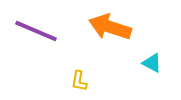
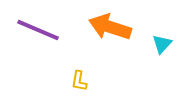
purple line: moved 2 px right, 1 px up
cyan triangle: moved 10 px right, 19 px up; rotated 45 degrees clockwise
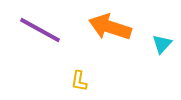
purple line: moved 2 px right; rotated 6 degrees clockwise
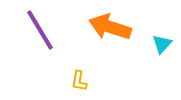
purple line: rotated 30 degrees clockwise
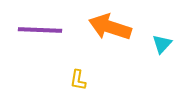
purple line: rotated 57 degrees counterclockwise
yellow L-shape: moved 1 px left, 1 px up
